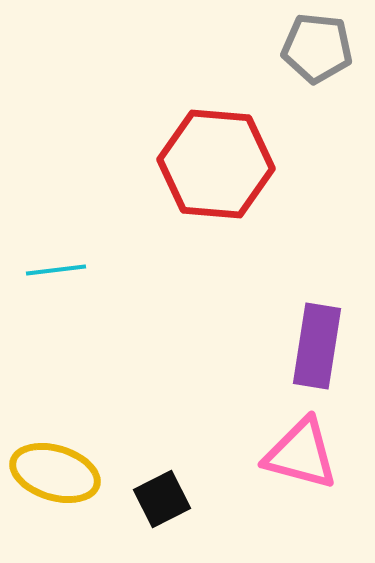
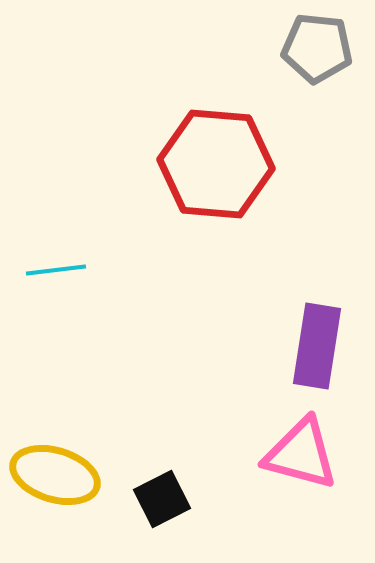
yellow ellipse: moved 2 px down
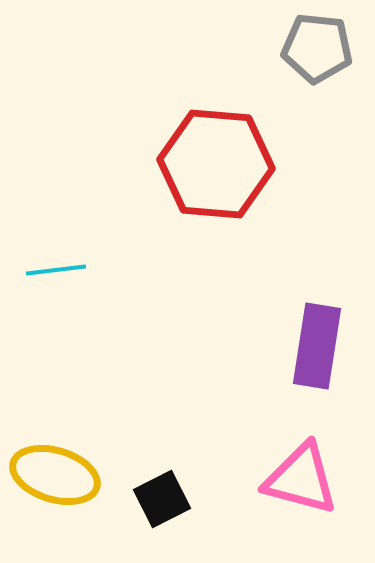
pink triangle: moved 25 px down
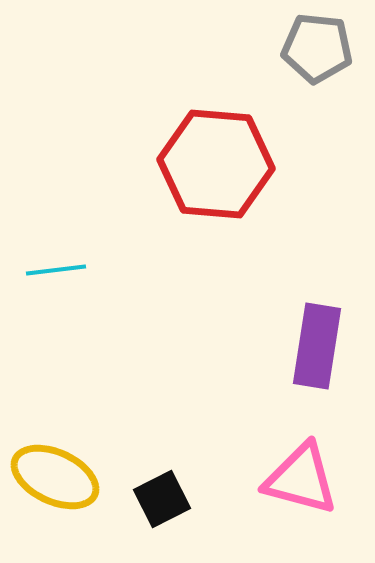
yellow ellipse: moved 2 px down; rotated 8 degrees clockwise
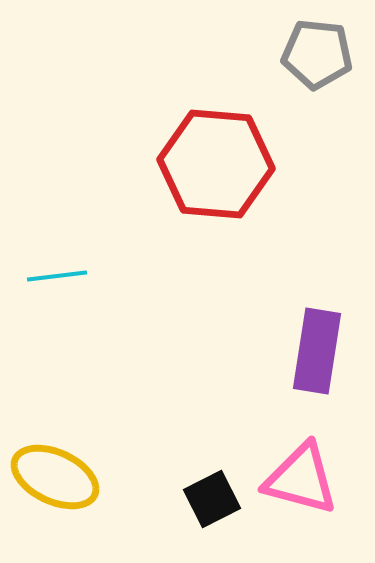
gray pentagon: moved 6 px down
cyan line: moved 1 px right, 6 px down
purple rectangle: moved 5 px down
black square: moved 50 px right
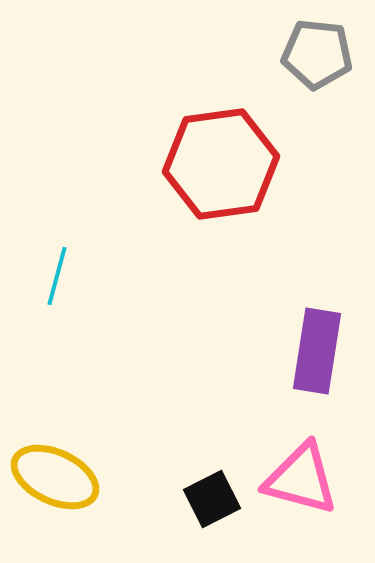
red hexagon: moved 5 px right; rotated 13 degrees counterclockwise
cyan line: rotated 68 degrees counterclockwise
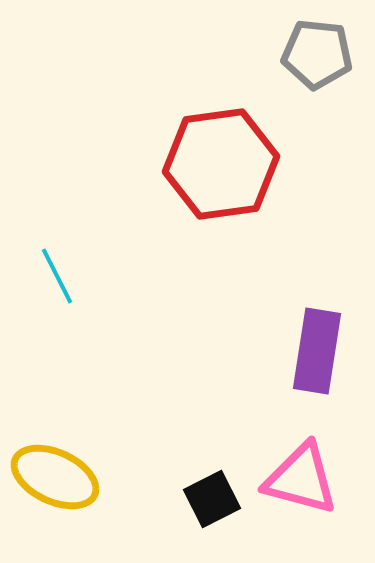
cyan line: rotated 42 degrees counterclockwise
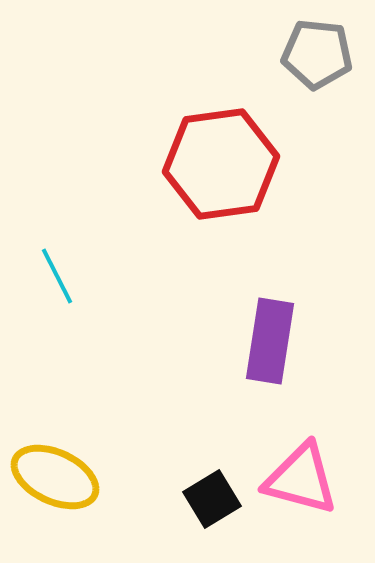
purple rectangle: moved 47 px left, 10 px up
black square: rotated 4 degrees counterclockwise
